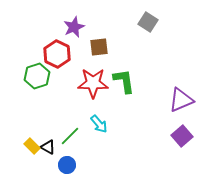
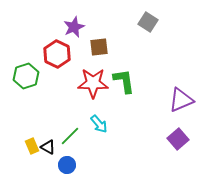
green hexagon: moved 11 px left
purple square: moved 4 px left, 3 px down
yellow rectangle: rotated 21 degrees clockwise
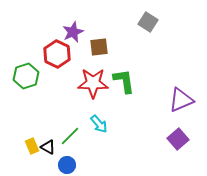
purple star: moved 1 px left, 5 px down
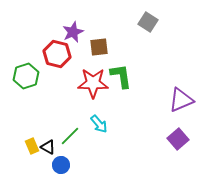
red hexagon: rotated 12 degrees counterclockwise
green L-shape: moved 3 px left, 5 px up
blue circle: moved 6 px left
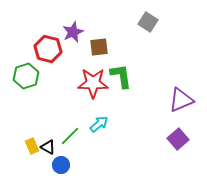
red hexagon: moved 9 px left, 5 px up
cyan arrow: rotated 90 degrees counterclockwise
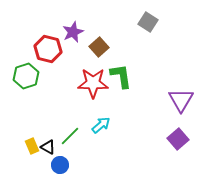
brown square: rotated 36 degrees counterclockwise
purple triangle: rotated 36 degrees counterclockwise
cyan arrow: moved 2 px right, 1 px down
blue circle: moved 1 px left
